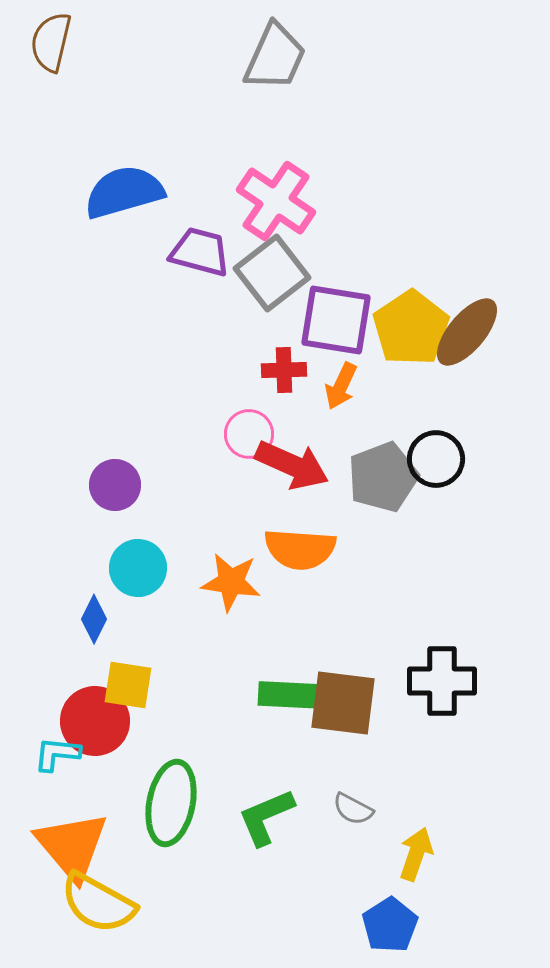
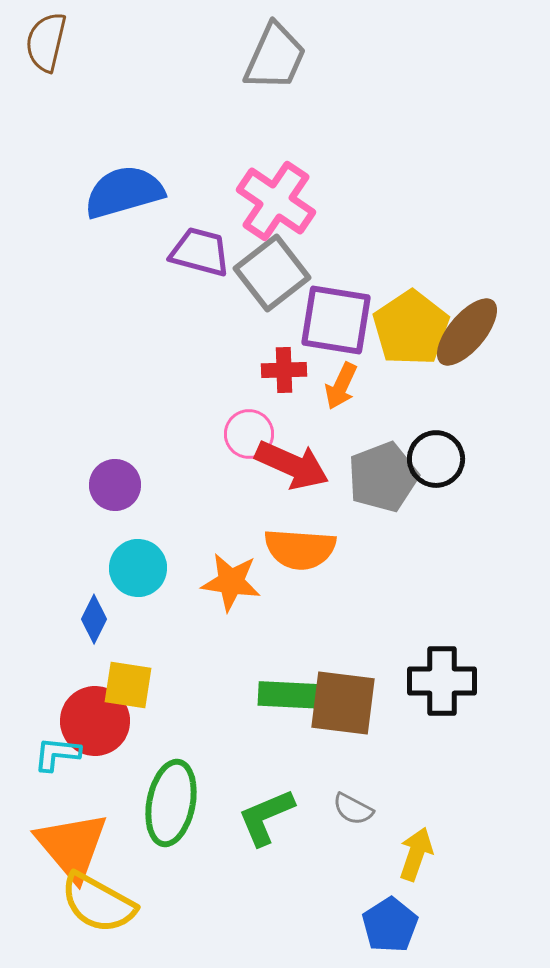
brown semicircle: moved 5 px left
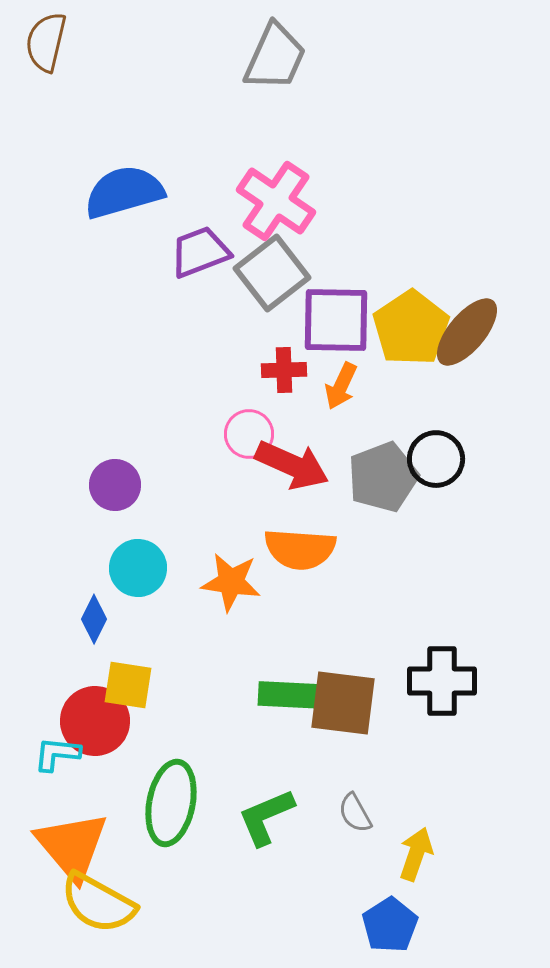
purple trapezoid: rotated 36 degrees counterclockwise
purple square: rotated 8 degrees counterclockwise
gray semicircle: moved 2 px right, 4 px down; rotated 33 degrees clockwise
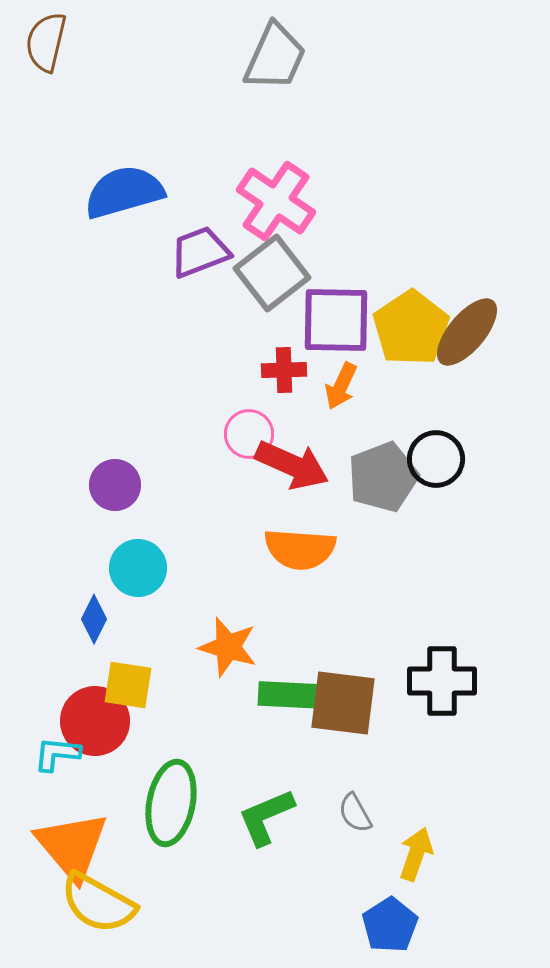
orange star: moved 3 px left, 65 px down; rotated 8 degrees clockwise
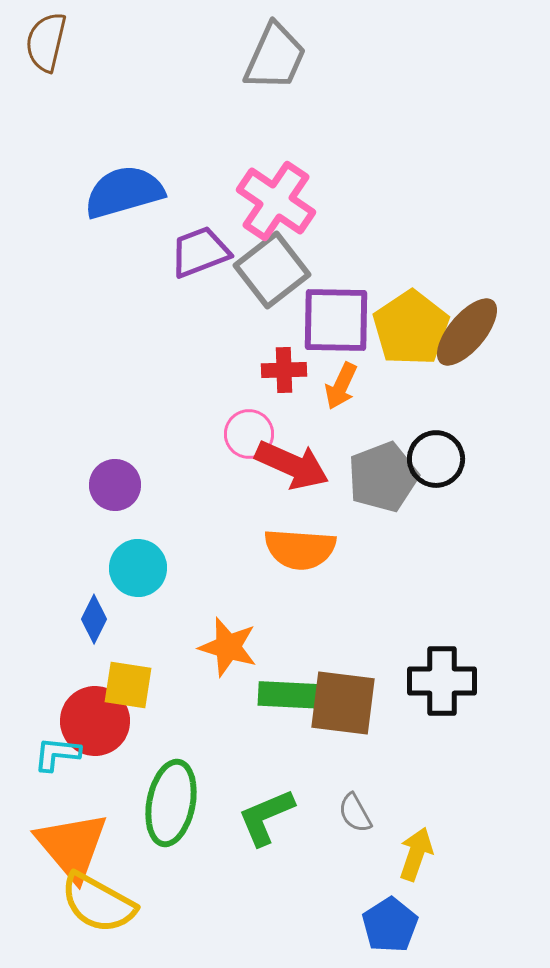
gray square: moved 3 px up
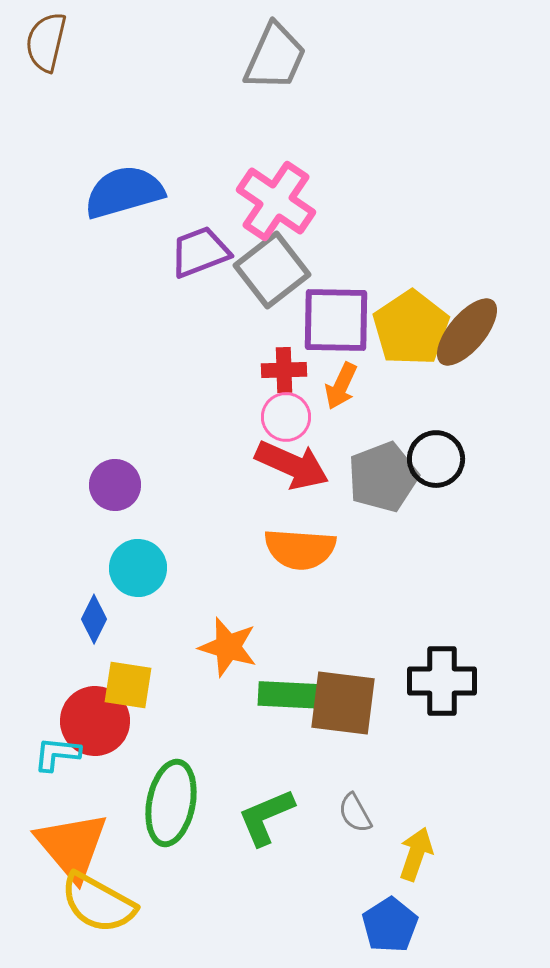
pink circle: moved 37 px right, 17 px up
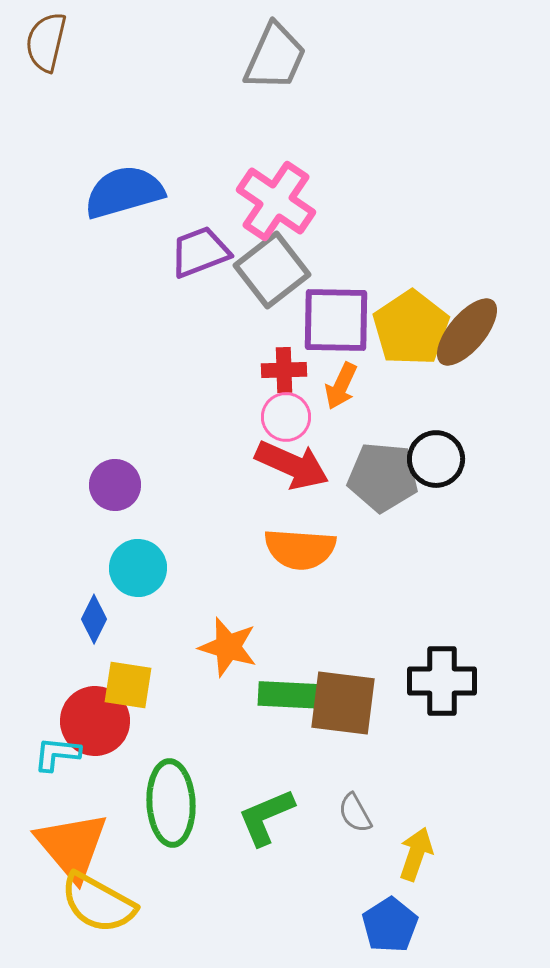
gray pentagon: rotated 26 degrees clockwise
green ellipse: rotated 14 degrees counterclockwise
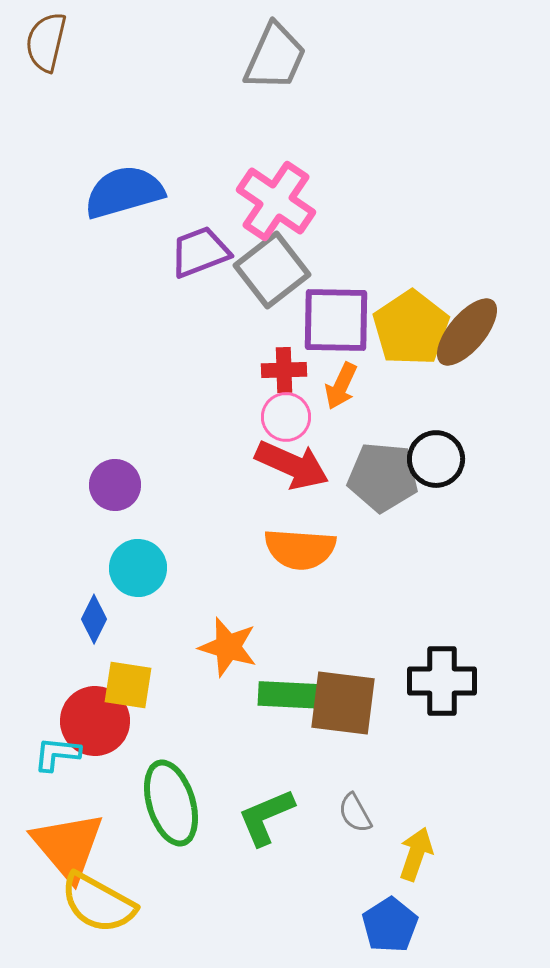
green ellipse: rotated 14 degrees counterclockwise
orange triangle: moved 4 px left
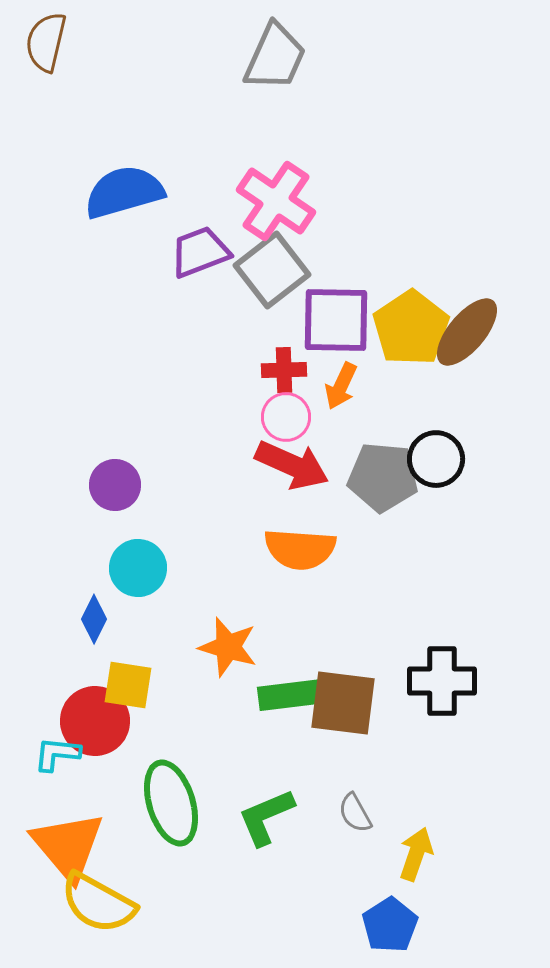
green rectangle: rotated 10 degrees counterclockwise
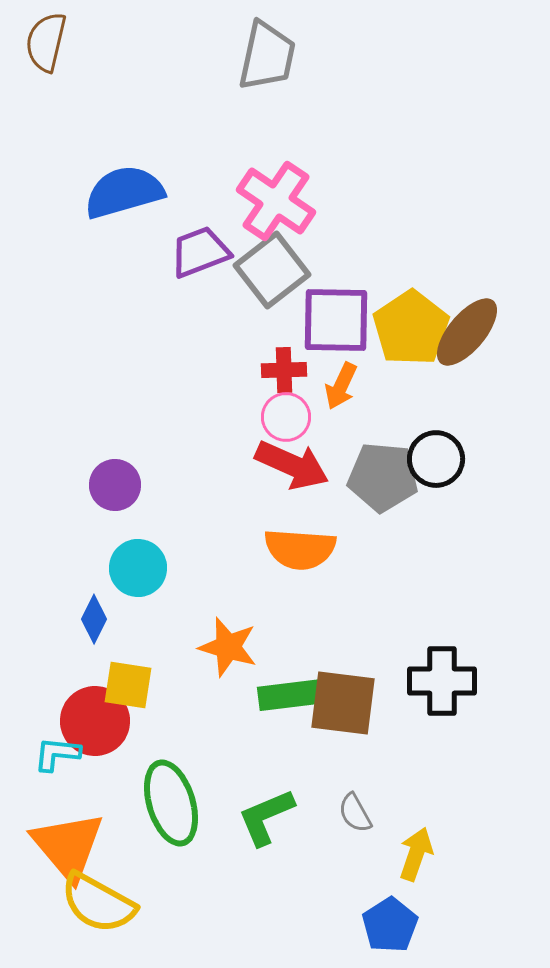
gray trapezoid: moved 8 px left, 1 px up; rotated 12 degrees counterclockwise
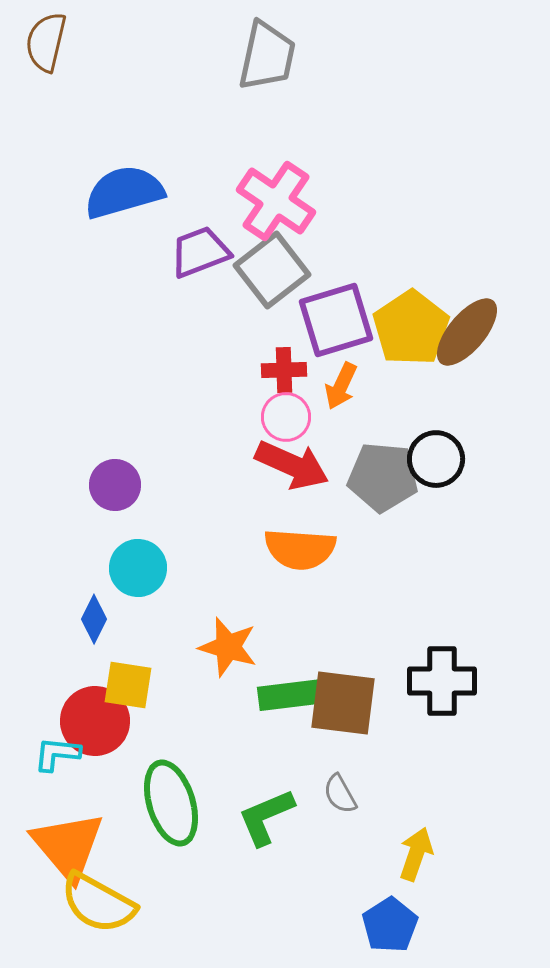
purple square: rotated 18 degrees counterclockwise
gray semicircle: moved 15 px left, 19 px up
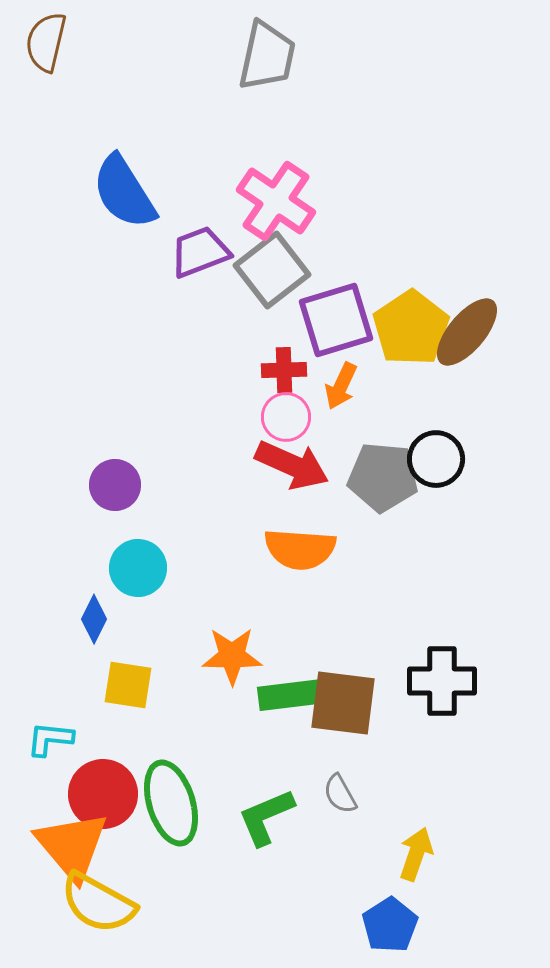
blue semicircle: rotated 106 degrees counterclockwise
orange star: moved 4 px right, 9 px down; rotated 16 degrees counterclockwise
red circle: moved 8 px right, 73 px down
cyan L-shape: moved 7 px left, 15 px up
orange triangle: moved 4 px right
